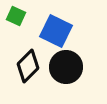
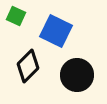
black circle: moved 11 px right, 8 px down
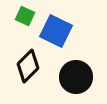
green square: moved 9 px right
black circle: moved 1 px left, 2 px down
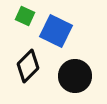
black circle: moved 1 px left, 1 px up
